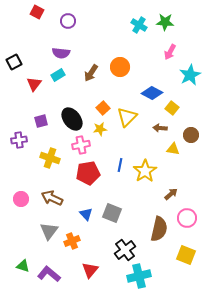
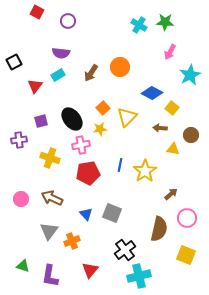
red triangle at (34, 84): moved 1 px right, 2 px down
purple L-shape at (49, 274): moved 1 px right, 2 px down; rotated 120 degrees counterclockwise
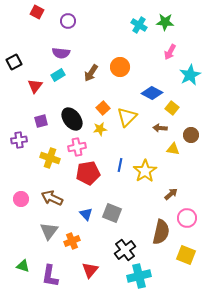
pink cross at (81, 145): moved 4 px left, 2 px down
brown semicircle at (159, 229): moved 2 px right, 3 px down
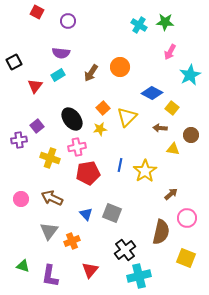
purple square at (41, 121): moved 4 px left, 5 px down; rotated 24 degrees counterclockwise
yellow square at (186, 255): moved 3 px down
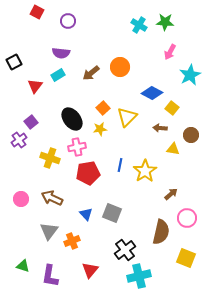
brown arrow at (91, 73): rotated 18 degrees clockwise
purple square at (37, 126): moved 6 px left, 4 px up
purple cross at (19, 140): rotated 28 degrees counterclockwise
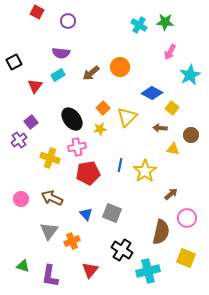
black cross at (125, 250): moved 3 px left; rotated 20 degrees counterclockwise
cyan cross at (139, 276): moved 9 px right, 5 px up
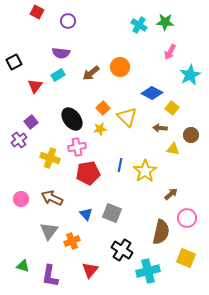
yellow triangle at (127, 117): rotated 30 degrees counterclockwise
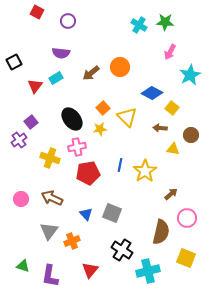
cyan rectangle at (58, 75): moved 2 px left, 3 px down
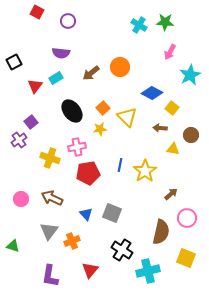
black ellipse at (72, 119): moved 8 px up
green triangle at (23, 266): moved 10 px left, 20 px up
